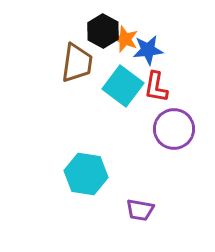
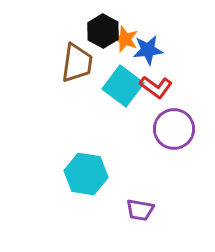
red L-shape: rotated 64 degrees counterclockwise
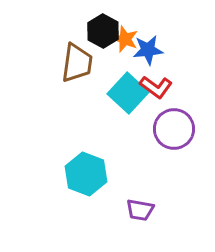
cyan square: moved 5 px right, 7 px down; rotated 6 degrees clockwise
cyan hexagon: rotated 12 degrees clockwise
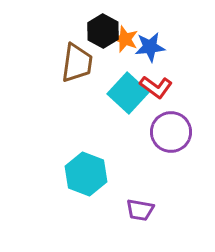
blue star: moved 2 px right, 3 px up
purple circle: moved 3 px left, 3 px down
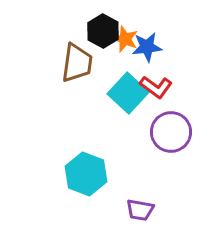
blue star: moved 3 px left
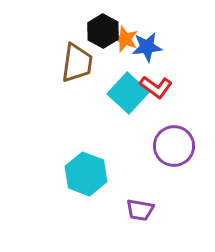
purple circle: moved 3 px right, 14 px down
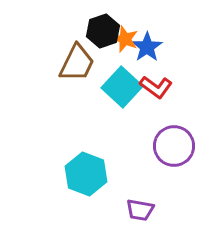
black hexagon: rotated 12 degrees clockwise
blue star: rotated 28 degrees counterclockwise
brown trapezoid: rotated 18 degrees clockwise
cyan square: moved 6 px left, 6 px up
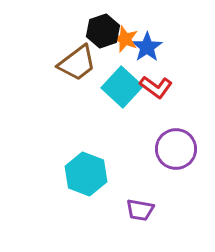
brown trapezoid: rotated 27 degrees clockwise
purple circle: moved 2 px right, 3 px down
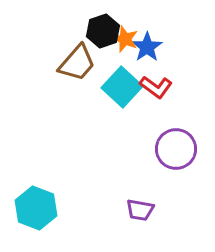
brown trapezoid: rotated 12 degrees counterclockwise
cyan hexagon: moved 50 px left, 34 px down
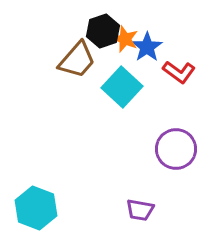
brown trapezoid: moved 3 px up
red L-shape: moved 23 px right, 15 px up
